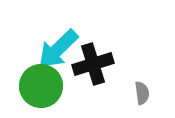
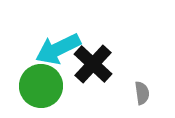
cyan arrow: rotated 18 degrees clockwise
black cross: rotated 30 degrees counterclockwise
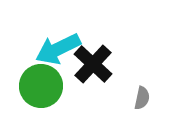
gray semicircle: moved 5 px down; rotated 20 degrees clockwise
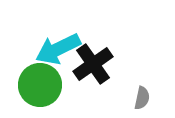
black cross: rotated 12 degrees clockwise
green circle: moved 1 px left, 1 px up
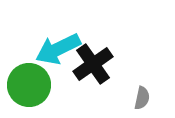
green circle: moved 11 px left
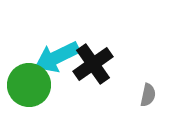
cyan arrow: moved 1 px left, 8 px down
gray semicircle: moved 6 px right, 3 px up
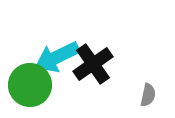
green circle: moved 1 px right
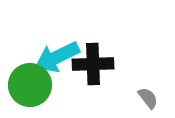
black cross: rotated 33 degrees clockwise
gray semicircle: moved 3 px down; rotated 50 degrees counterclockwise
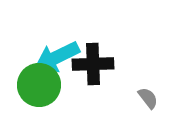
green circle: moved 9 px right
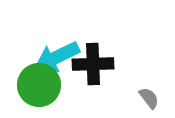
gray semicircle: moved 1 px right
